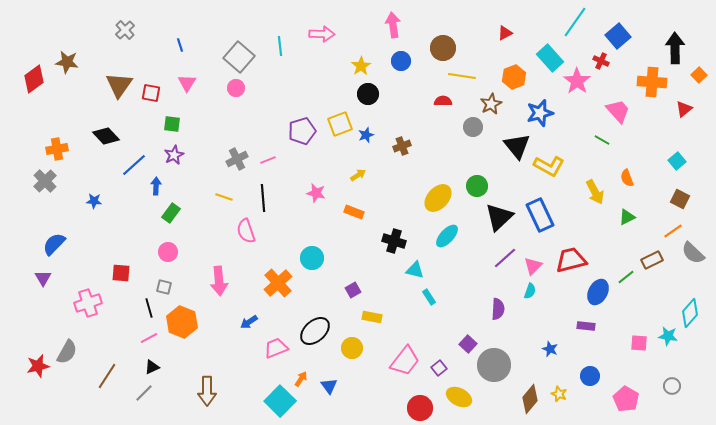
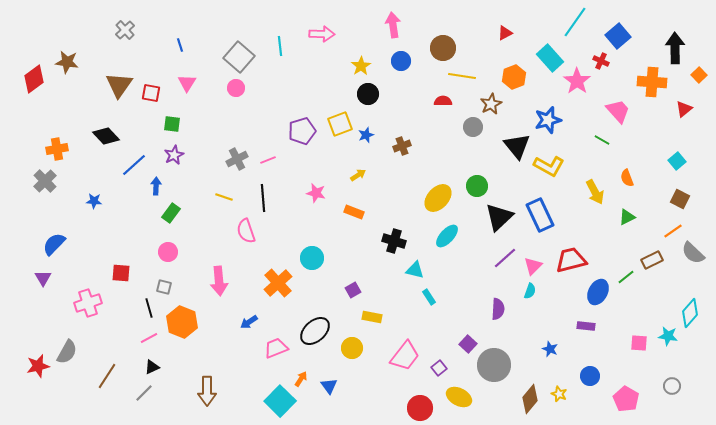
blue star at (540, 113): moved 8 px right, 7 px down
pink trapezoid at (405, 361): moved 5 px up
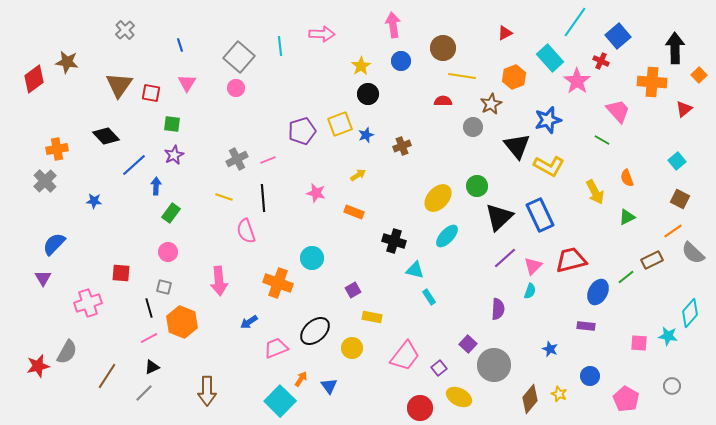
orange cross at (278, 283): rotated 28 degrees counterclockwise
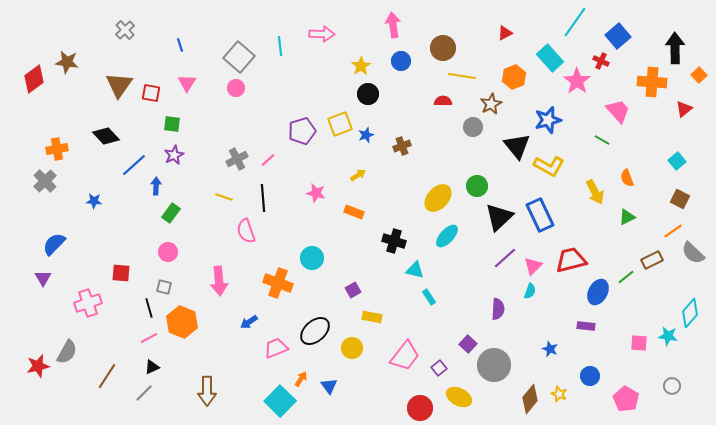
pink line at (268, 160): rotated 21 degrees counterclockwise
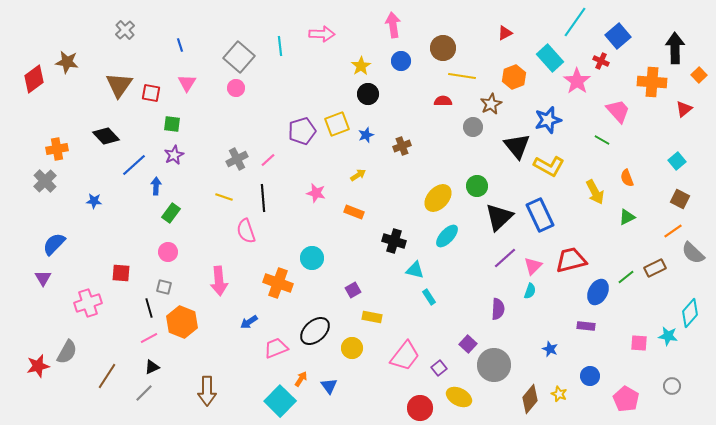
yellow square at (340, 124): moved 3 px left
brown rectangle at (652, 260): moved 3 px right, 8 px down
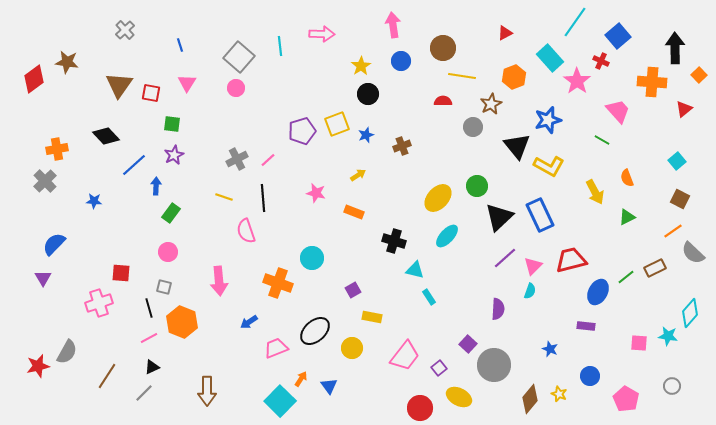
pink cross at (88, 303): moved 11 px right
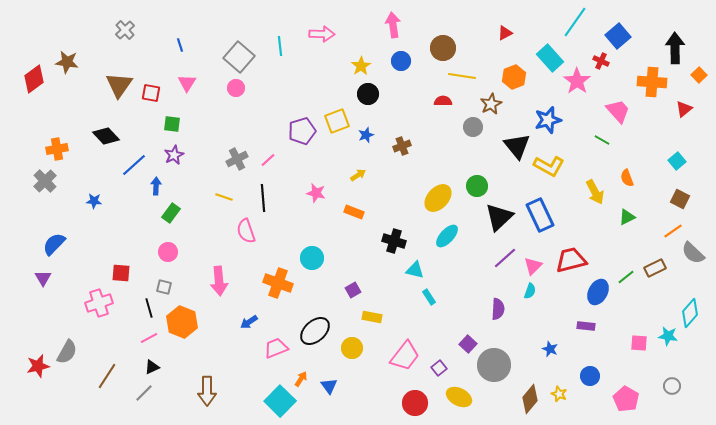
yellow square at (337, 124): moved 3 px up
red circle at (420, 408): moved 5 px left, 5 px up
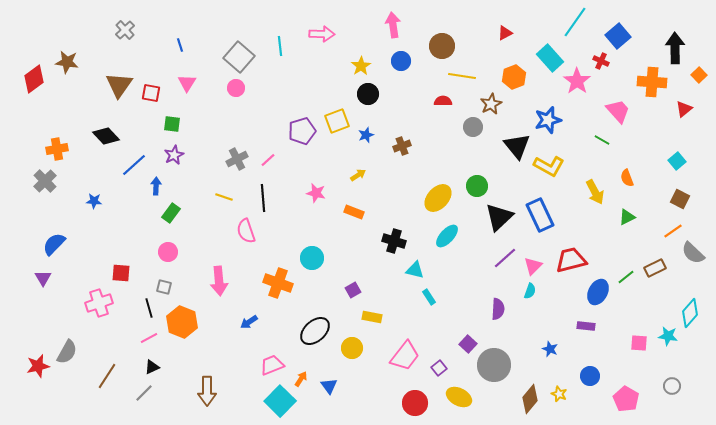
brown circle at (443, 48): moved 1 px left, 2 px up
pink trapezoid at (276, 348): moved 4 px left, 17 px down
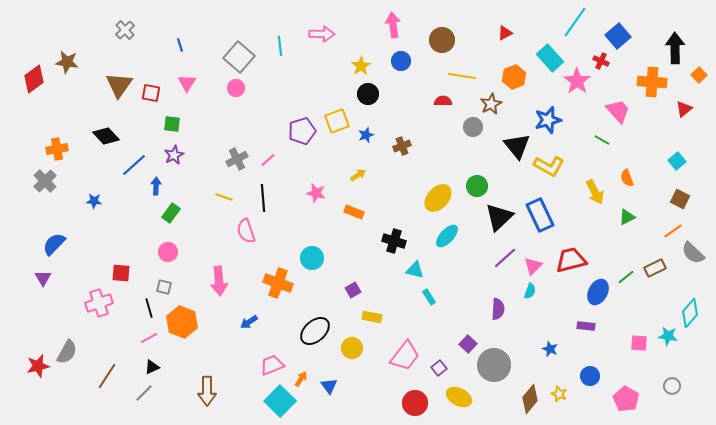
brown circle at (442, 46): moved 6 px up
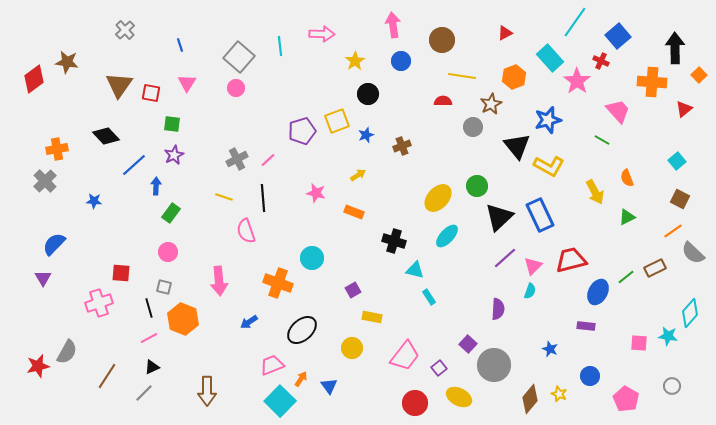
yellow star at (361, 66): moved 6 px left, 5 px up
orange hexagon at (182, 322): moved 1 px right, 3 px up
black ellipse at (315, 331): moved 13 px left, 1 px up
